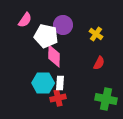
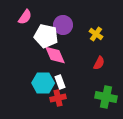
pink semicircle: moved 3 px up
pink diamond: moved 1 px right, 1 px up; rotated 25 degrees counterclockwise
white rectangle: moved 1 px up; rotated 24 degrees counterclockwise
green cross: moved 2 px up
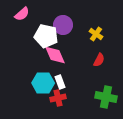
pink semicircle: moved 3 px left, 3 px up; rotated 14 degrees clockwise
red semicircle: moved 3 px up
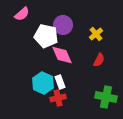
yellow cross: rotated 16 degrees clockwise
pink diamond: moved 7 px right
cyan hexagon: rotated 25 degrees clockwise
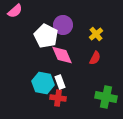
pink semicircle: moved 7 px left, 3 px up
white pentagon: rotated 15 degrees clockwise
red semicircle: moved 4 px left, 2 px up
cyan hexagon: rotated 15 degrees counterclockwise
red cross: rotated 21 degrees clockwise
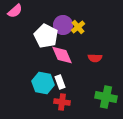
yellow cross: moved 18 px left, 7 px up
red semicircle: rotated 64 degrees clockwise
red cross: moved 4 px right, 4 px down
